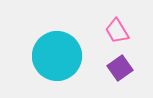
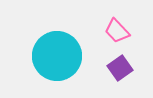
pink trapezoid: rotated 12 degrees counterclockwise
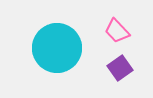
cyan circle: moved 8 px up
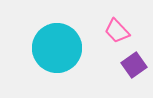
purple square: moved 14 px right, 3 px up
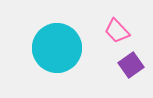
purple square: moved 3 px left
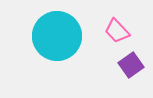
cyan circle: moved 12 px up
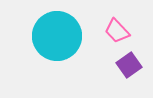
purple square: moved 2 px left
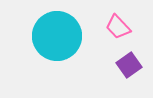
pink trapezoid: moved 1 px right, 4 px up
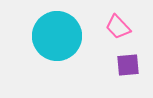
purple square: moved 1 px left; rotated 30 degrees clockwise
